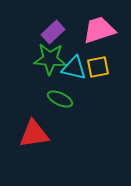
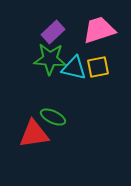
green ellipse: moved 7 px left, 18 px down
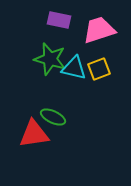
purple rectangle: moved 6 px right, 12 px up; rotated 55 degrees clockwise
green star: rotated 12 degrees clockwise
yellow square: moved 1 px right, 2 px down; rotated 10 degrees counterclockwise
